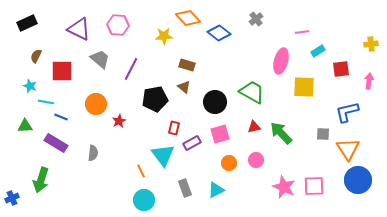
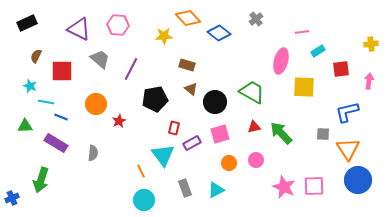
brown triangle at (184, 87): moved 7 px right, 2 px down
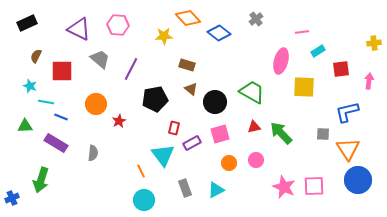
yellow cross at (371, 44): moved 3 px right, 1 px up
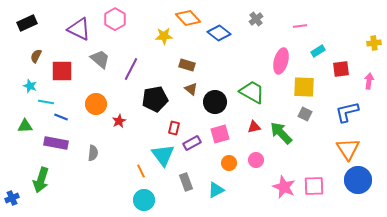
pink hexagon at (118, 25): moved 3 px left, 6 px up; rotated 25 degrees clockwise
pink line at (302, 32): moved 2 px left, 6 px up
gray square at (323, 134): moved 18 px left, 20 px up; rotated 24 degrees clockwise
purple rectangle at (56, 143): rotated 20 degrees counterclockwise
gray rectangle at (185, 188): moved 1 px right, 6 px up
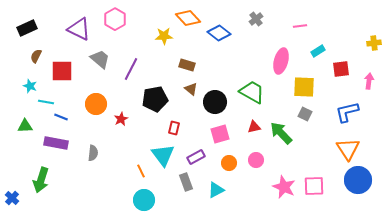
black rectangle at (27, 23): moved 5 px down
red star at (119, 121): moved 2 px right, 2 px up
purple rectangle at (192, 143): moved 4 px right, 14 px down
blue cross at (12, 198): rotated 24 degrees counterclockwise
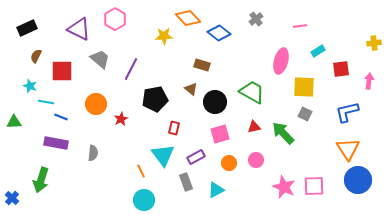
brown rectangle at (187, 65): moved 15 px right
green triangle at (25, 126): moved 11 px left, 4 px up
green arrow at (281, 133): moved 2 px right
